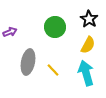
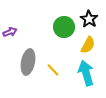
green circle: moved 9 px right
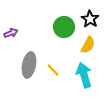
black star: moved 1 px right
purple arrow: moved 1 px right, 1 px down
gray ellipse: moved 1 px right, 3 px down
cyan arrow: moved 2 px left, 2 px down
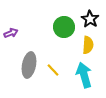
yellow semicircle: rotated 24 degrees counterclockwise
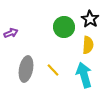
gray ellipse: moved 3 px left, 4 px down
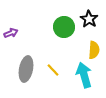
black star: moved 1 px left
yellow semicircle: moved 6 px right, 5 px down
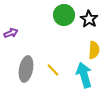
green circle: moved 12 px up
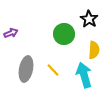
green circle: moved 19 px down
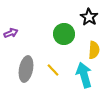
black star: moved 2 px up
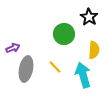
purple arrow: moved 2 px right, 15 px down
yellow line: moved 2 px right, 3 px up
cyan arrow: moved 1 px left
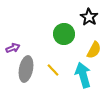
yellow semicircle: rotated 24 degrees clockwise
yellow line: moved 2 px left, 3 px down
